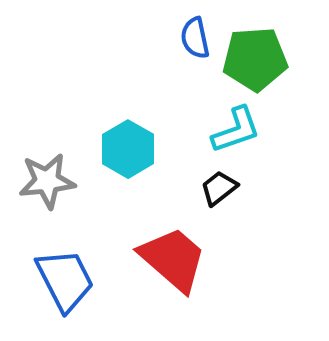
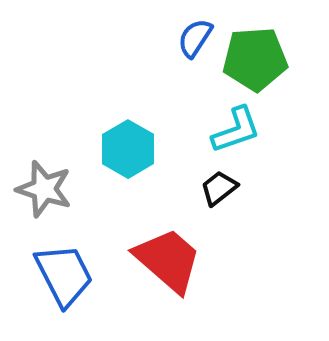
blue semicircle: rotated 45 degrees clockwise
gray star: moved 3 px left, 8 px down; rotated 24 degrees clockwise
red trapezoid: moved 5 px left, 1 px down
blue trapezoid: moved 1 px left, 5 px up
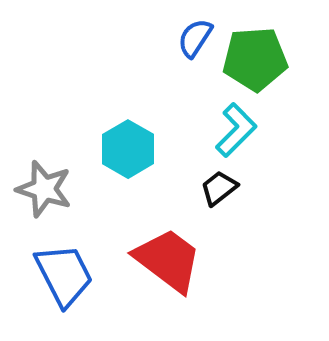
cyan L-shape: rotated 26 degrees counterclockwise
red trapezoid: rotated 4 degrees counterclockwise
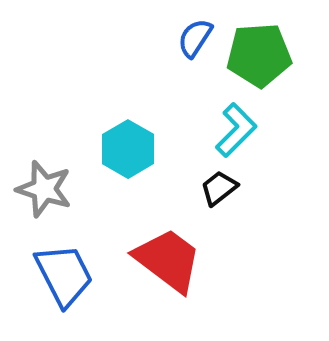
green pentagon: moved 4 px right, 4 px up
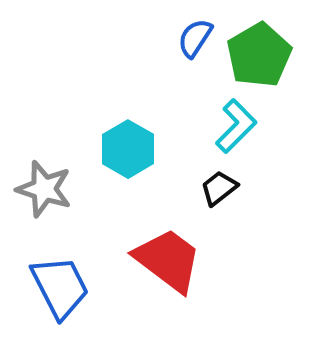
green pentagon: rotated 26 degrees counterclockwise
cyan L-shape: moved 4 px up
blue trapezoid: moved 4 px left, 12 px down
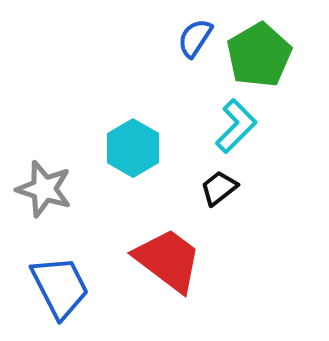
cyan hexagon: moved 5 px right, 1 px up
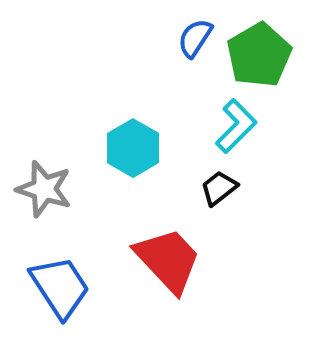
red trapezoid: rotated 10 degrees clockwise
blue trapezoid: rotated 6 degrees counterclockwise
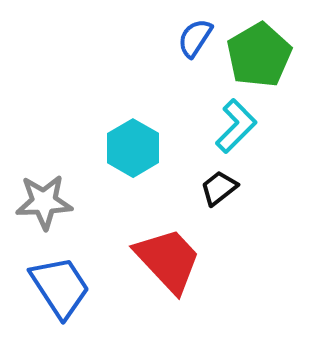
gray star: moved 13 px down; rotated 20 degrees counterclockwise
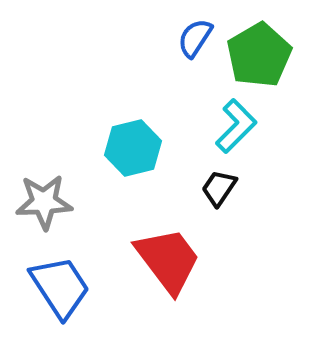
cyan hexagon: rotated 16 degrees clockwise
black trapezoid: rotated 18 degrees counterclockwise
red trapezoid: rotated 6 degrees clockwise
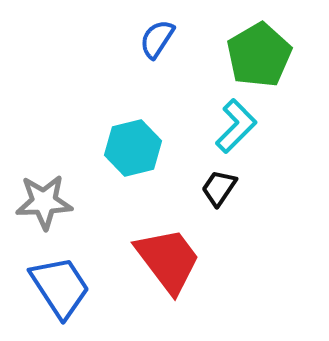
blue semicircle: moved 38 px left, 1 px down
